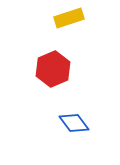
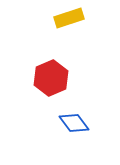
red hexagon: moved 2 px left, 9 px down
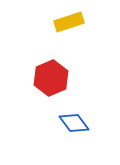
yellow rectangle: moved 4 px down
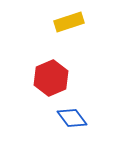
blue diamond: moved 2 px left, 5 px up
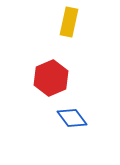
yellow rectangle: rotated 60 degrees counterclockwise
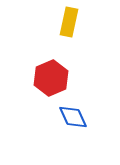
blue diamond: moved 1 px right, 1 px up; rotated 12 degrees clockwise
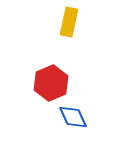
red hexagon: moved 5 px down
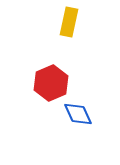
blue diamond: moved 5 px right, 3 px up
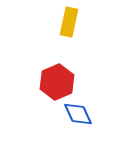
red hexagon: moved 6 px right, 1 px up
